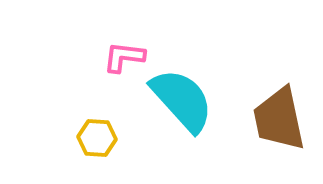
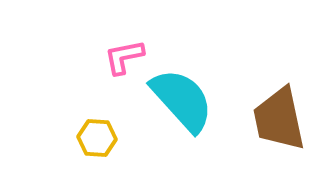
pink L-shape: rotated 18 degrees counterclockwise
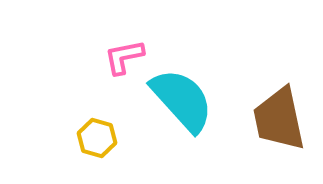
yellow hexagon: rotated 12 degrees clockwise
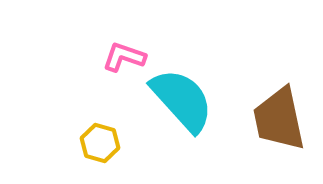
pink L-shape: rotated 30 degrees clockwise
yellow hexagon: moved 3 px right, 5 px down
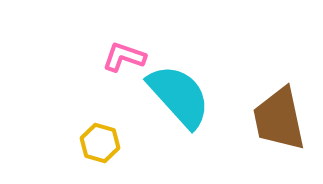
cyan semicircle: moved 3 px left, 4 px up
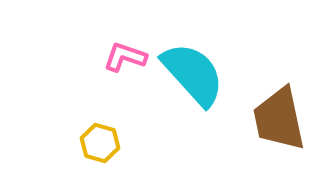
pink L-shape: moved 1 px right
cyan semicircle: moved 14 px right, 22 px up
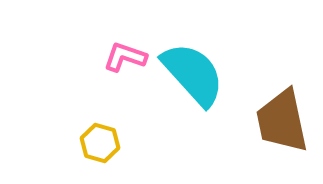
brown trapezoid: moved 3 px right, 2 px down
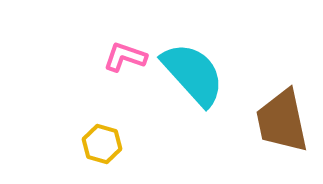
yellow hexagon: moved 2 px right, 1 px down
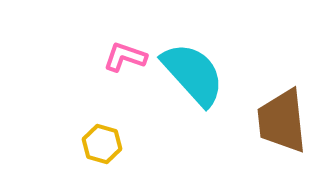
brown trapezoid: rotated 6 degrees clockwise
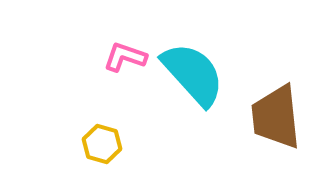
brown trapezoid: moved 6 px left, 4 px up
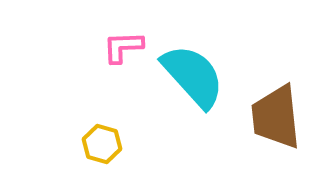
pink L-shape: moved 2 px left, 10 px up; rotated 21 degrees counterclockwise
cyan semicircle: moved 2 px down
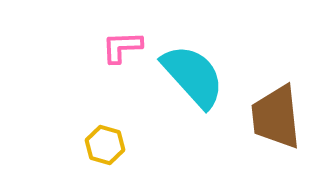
pink L-shape: moved 1 px left
yellow hexagon: moved 3 px right, 1 px down
